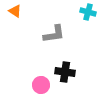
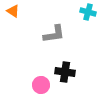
orange triangle: moved 2 px left
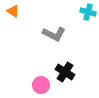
gray L-shape: rotated 35 degrees clockwise
black cross: rotated 24 degrees clockwise
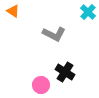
cyan cross: rotated 28 degrees clockwise
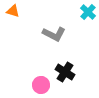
orange triangle: rotated 16 degrees counterclockwise
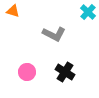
pink circle: moved 14 px left, 13 px up
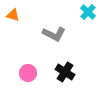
orange triangle: moved 4 px down
pink circle: moved 1 px right, 1 px down
